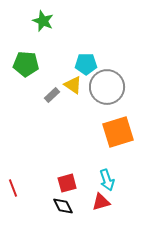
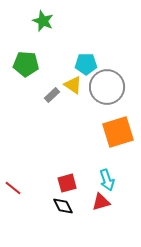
red line: rotated 30 degrees counterclockwise
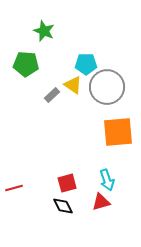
green star: moved 1 px right, 10 px down
orange square: rotated 12 degrees clockwise
red line: moved 1 px right; rotated 54 degrees counterclockwise
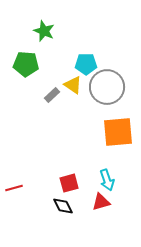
red square: moved 2 px right
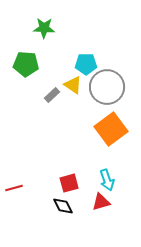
green star: moved 3 px up; rotated 20 degrees counterclockwise
orange square: moved 7 px left, 3 px up; rotated 32 degrees counterclockwise
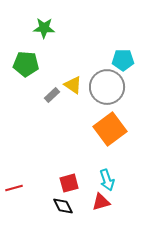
cyan pentagon: moved 37 px right, 4 px up
orange square: moved 1 px left
